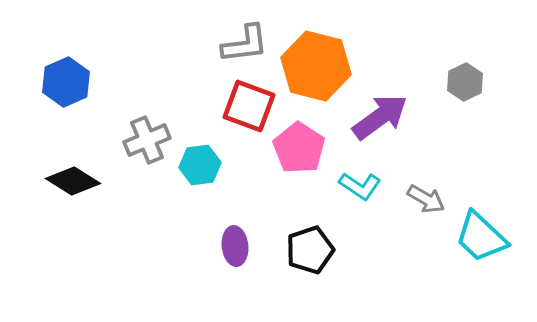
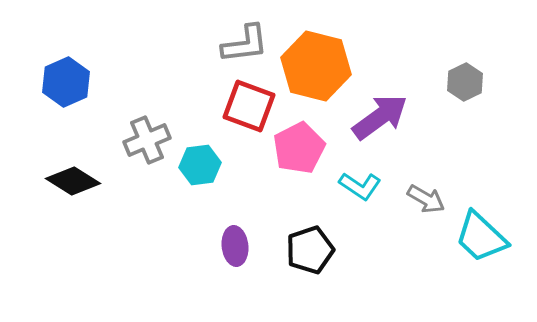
pink pentagon: rotated 12 degrees clockwise
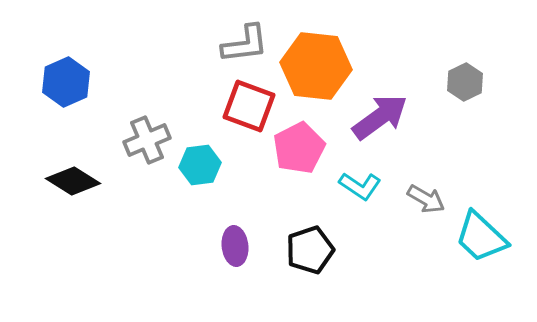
orange hexagon: rotated 8 degrees counterclockwise
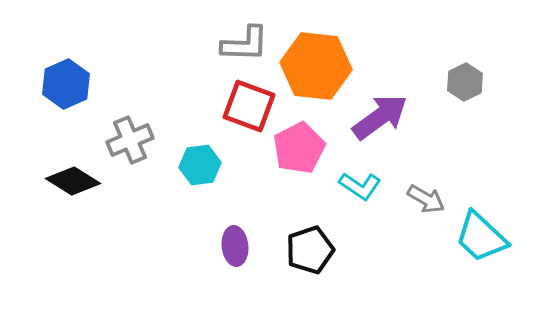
gray L-shape: rotated 9 degrees clockwise
blue hexagon: moved 2 px down
gray cross: moved 17 px left
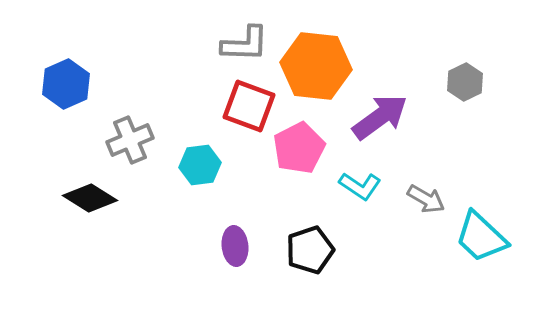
black diamond: moved 17 px right, 17 px down
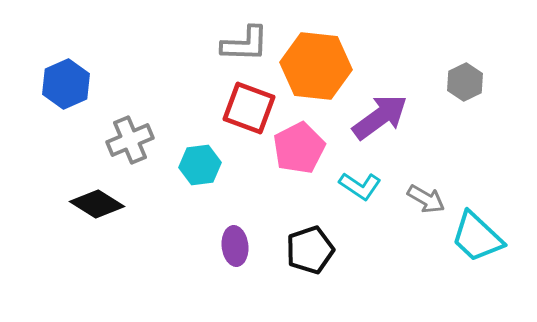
red square: moved 2 px down
black diamond: moved 7 px right, 6 px down
cyan trapezoid: moved 4 px left
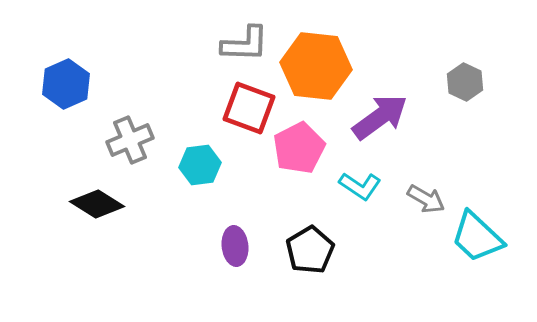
gray hexagon: rotated 9 degrees counterclockwise
black pentagon: rotated 12 degrees counterclockwise
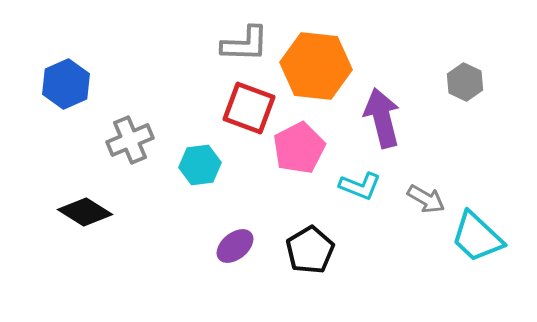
purple arrow: moved 2 px right, 1 px down; rotated 68 degrees counterclockwise
cyan L-shape: rotated 12 degrees counterclockwise
black diamond: moved 12 px left, 8 px down
purple ellipse: rotated 57 degrees clockwise
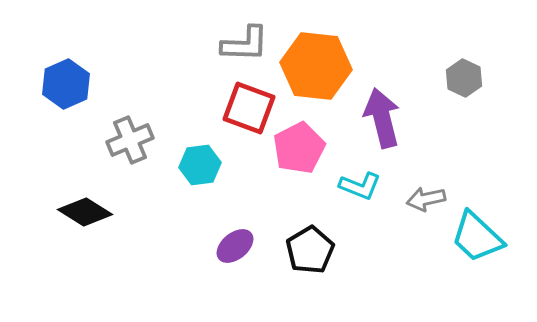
gray hexagon: moved 1 px left, 4 px up
gray arrow: rotated 138 degrees clockwise
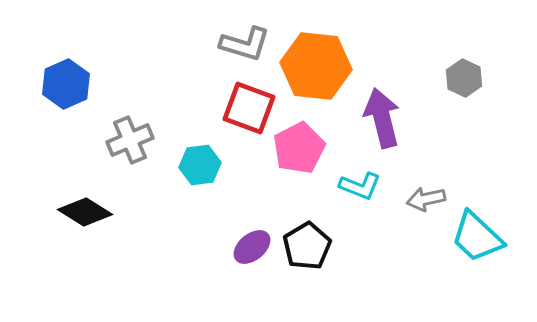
gray L-shape: rotated 15 degrees clockwise
purple ellipse: moved 17 px right, 1 px down
black pentagon: moved 3 px left, 4 px up
